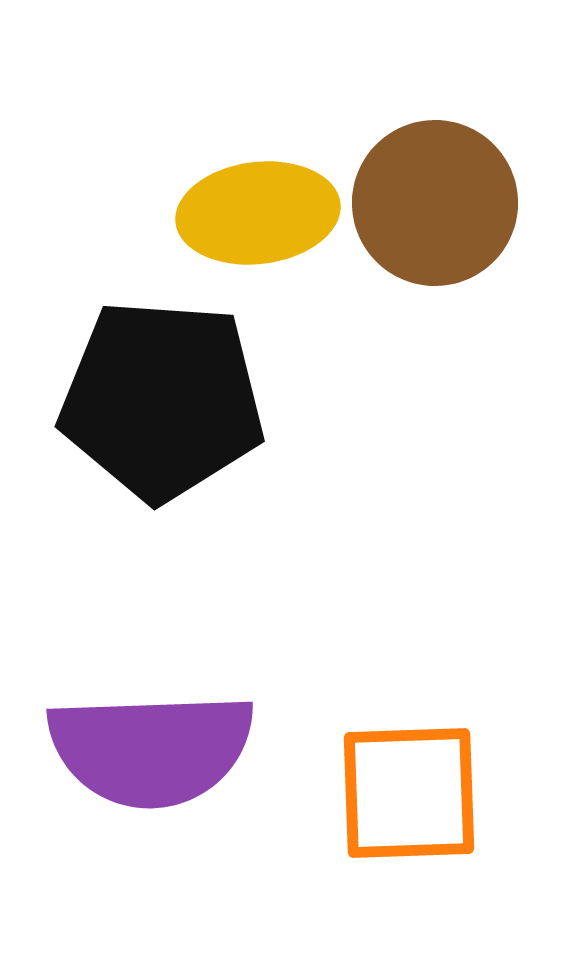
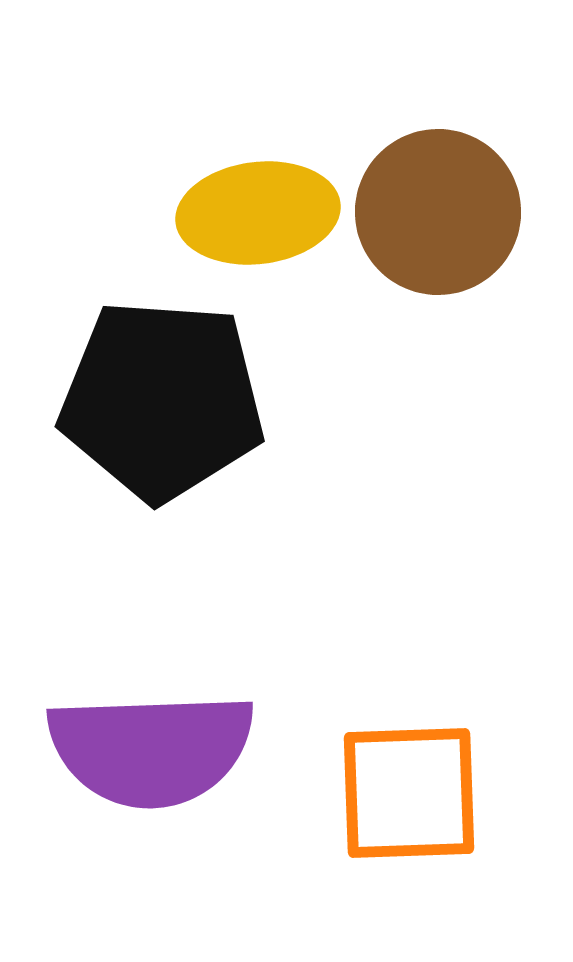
brown circle: moved 3 px right, 9 px down
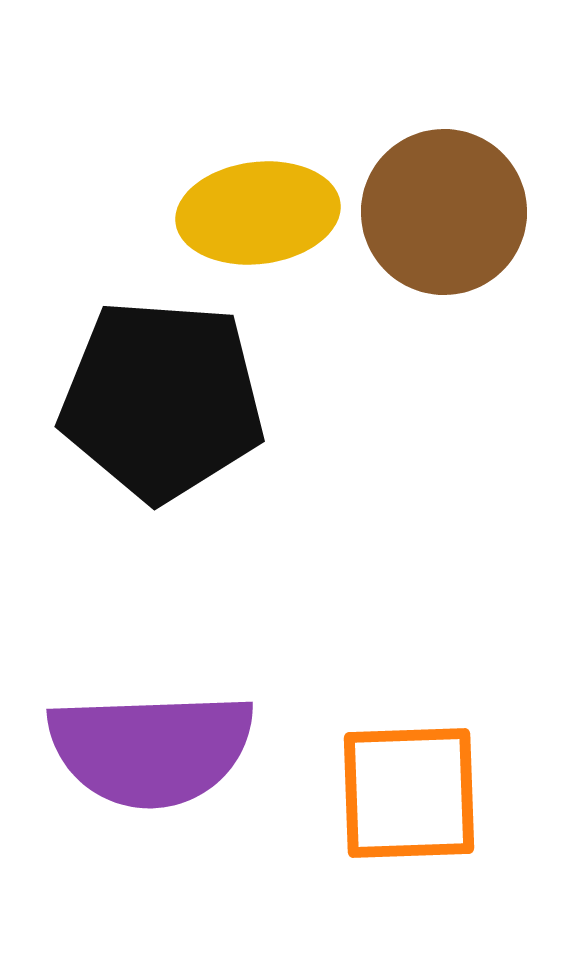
brown circle: moved 6 px right
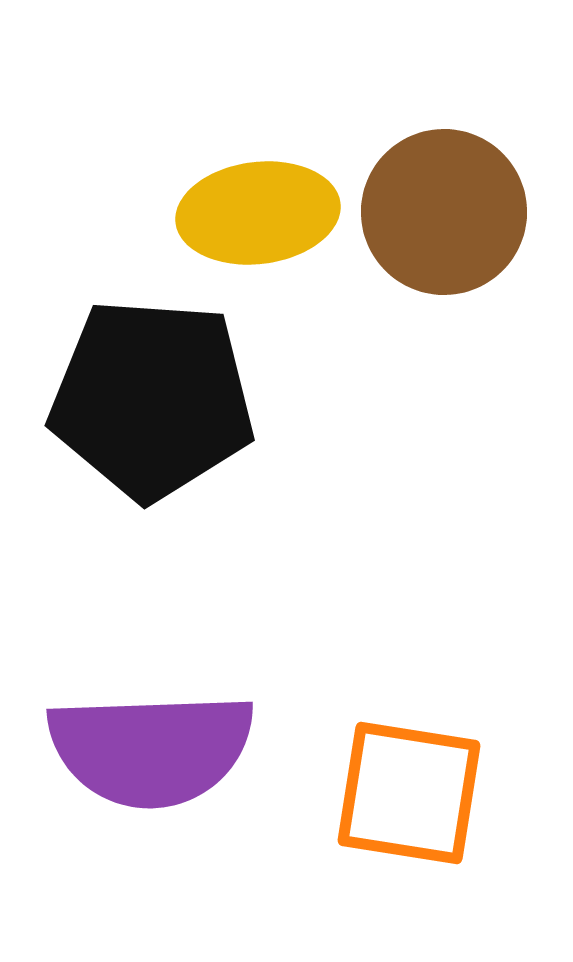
black pentagon: moved 10 px left, 1 px up
orange square: rotated 11 degrees clockwise
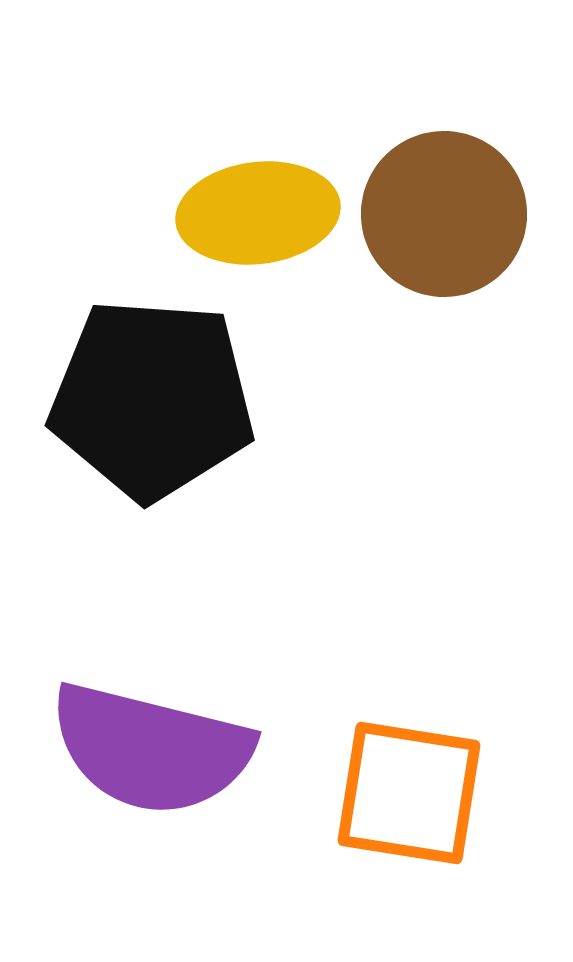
brown circle: moved 2 px down
purple semicircle: rotated 16 degrees clockwise
